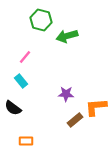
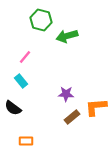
brown rectangle: moved 3 px left, 3 px up
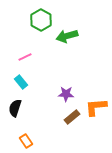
green hexagon: rotated 15 degrees clockwise
pink line: rotated 24 degrees clockwise
cyan rectangle: moved 1 px down
black semicircle: moved 2 px right; rotated 72 degrees clockwise
orange rectangle: rotated 56 degrees clockwise
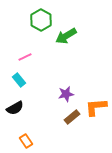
green arrow: moved 1 px left; rotated 15 degrees counterclockwise
cyan rectangle: moved 2 px left, 2 px up
purple star: rotated 14 degrees counterclockwise
black semicircle: rotated 138 degrees counterclockwise
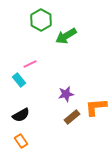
pink line: moved 5 px right, 7 px down
black semicircle: moved 6 px right, 7 px down
orange rectangle: moved 5 px left
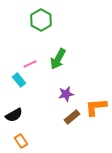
green arrow: moved 8 px left, 23 px down; rotated 30 degrees counterclockwise
black semicircle: moved 7 px left
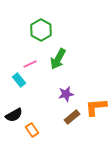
green hexagon: moved 10 px down
orange rectangle: moved 11 px right, 11 px up
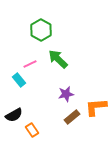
green arrow: rotated 105 degrees clockwise
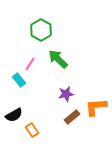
pink line: rotated 32 degrees counterclockwise
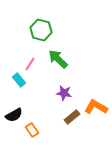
green hexagon: rotated 15 degrees counterclockwise
purple star: moved 2 px left, 1 px up; rotated 21 degrees clockwise
orange L-shape: rotated 35 degrees clockwise
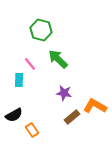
pink line: rotated 72 degrees counterclockwise
cyan rectangle: rotated 40 degrees clockwise
orange L-shape: moved 1 px left, 1 px up
